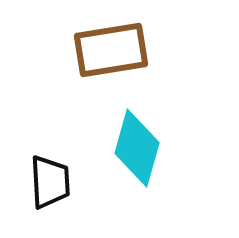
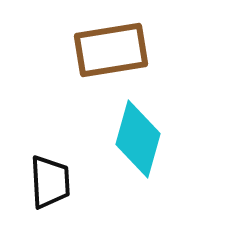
cyan diamond: moved 1 px right, 9 px up
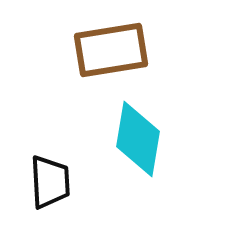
cyan diamond: rotated 6 degrees counterclockwise
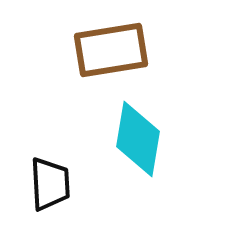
black trapezoid: moved 2 px down
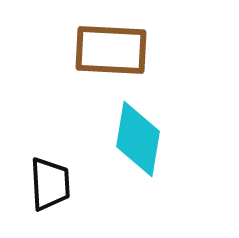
brown rectangle: rotated 12 degrees clockwise
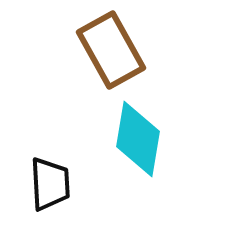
brown rectangle: rotated 58 degrees clockwise
